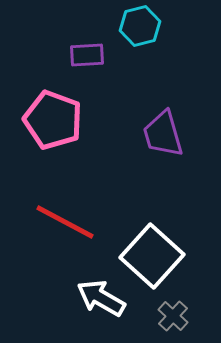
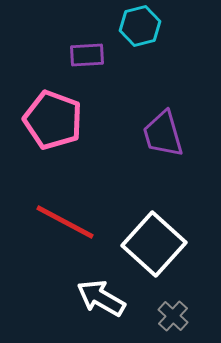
white square: moved 2 px right, 12 px up
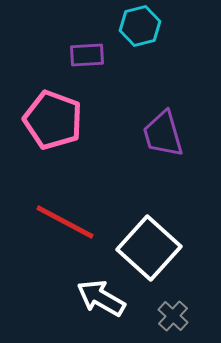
white square: moved 5 px left, 4 px down
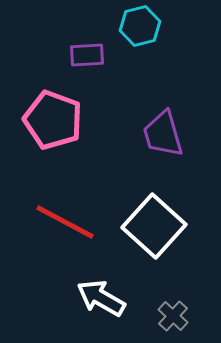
white square: moved 5 px right, 22 px up
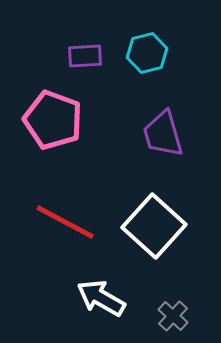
cyan hexagon: moved 7 px right, 27 px down
purple rectangle: moved 2 px left, 1 px down
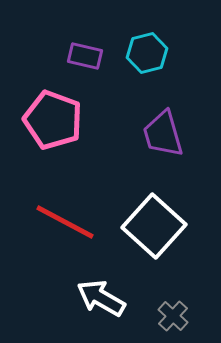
purple rectangle: rotated 16 degrees clockwise
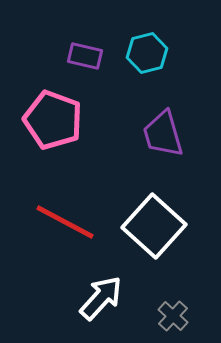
white arrow: rotated 102 degrees clockwise
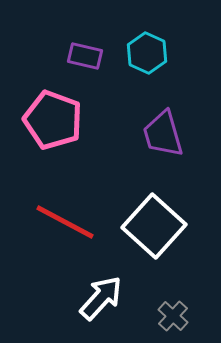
cyan hexagon: rotated 21 degrees counterclockwise
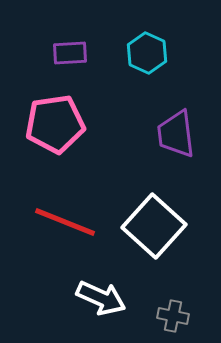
purple rectangle: moved 15 px left, 3 px up; rotated 16 degrees counterclockwise
pink pentagon: moved 2 px right, 4 px down; rotated 28 degrees counterclockwise
purple trapezoid: moved 13 px right; rotated 9 degrees clockwise
red line: rotated 6 degrees counterclockwise
white arrow: rotated 72 degrees clockwise
gray cross: rotated 32 degrees counterclockwise
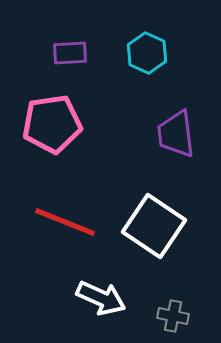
pink pentagon: moved 3 px left
white square: rotated 8 degrees counterclockwise
